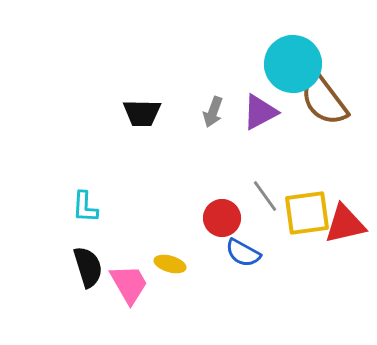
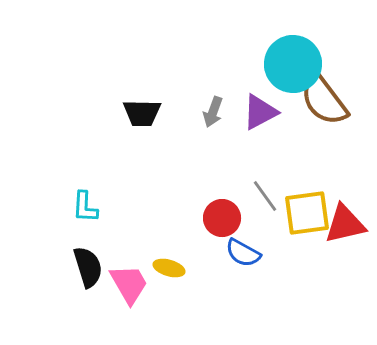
yellow ellipse: moved 1 px left, 4 px down
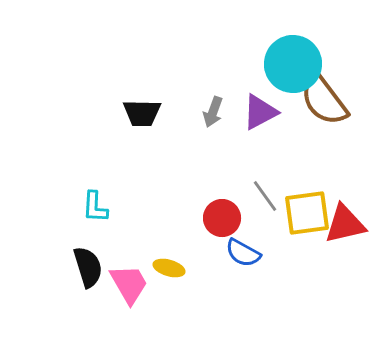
cyan L-shape: moved 10 px right
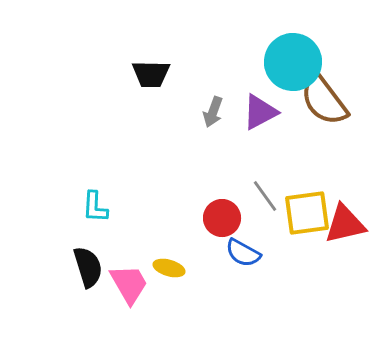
cyan circle: moved 2 px up
black trapezoid: moved 9 px right, 39 px up
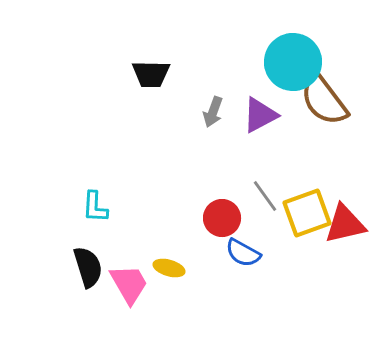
purple triangle: moved 3 px down
yellow square: rotated 12 degrees counterclockwise
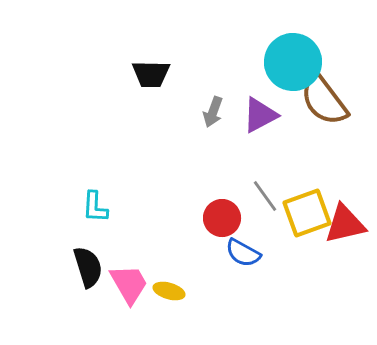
yellow ellipse: moved 23 px down
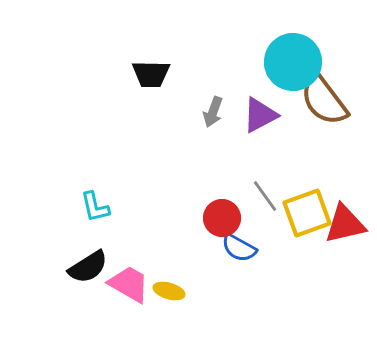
cyan L-shape: rotated 16 degrees counterclockwise
blue semicircle: moved 4 px left, 5 px up
black semicircle: rotated 75 degrees clockwise
pink trapezoid: rotated 30 degrees counterclockwise
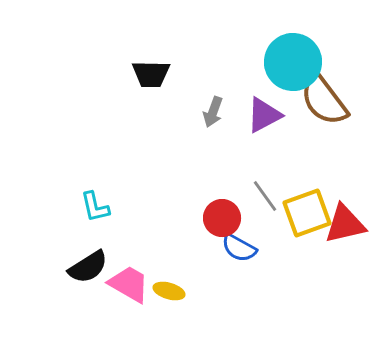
purple triangle: moved 4 px right
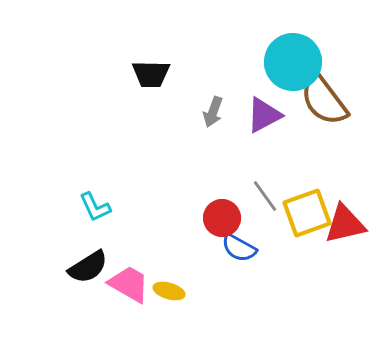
cyan L-shape: rotated 12 degrees counterclockwise
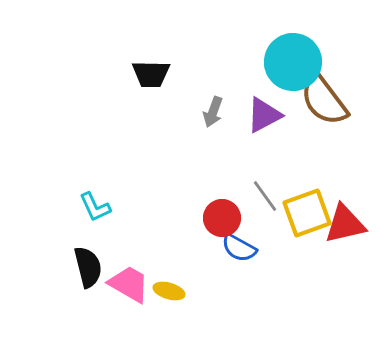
black semicircle: rotated 72 degrees counterclockwise
